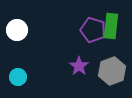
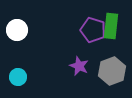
purple star: rotated 12 degrees counterclockwise
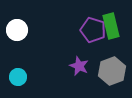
green rectangle: rotated 20 degrees counterclockwise
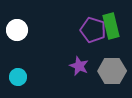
gray hexagon: rotated 20 degrees clockwise
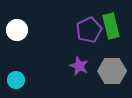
purple pentagon: moved 4 px left; rotated 30 degrees clockwise
cyan circle: moved 2 px left, 3 px down
